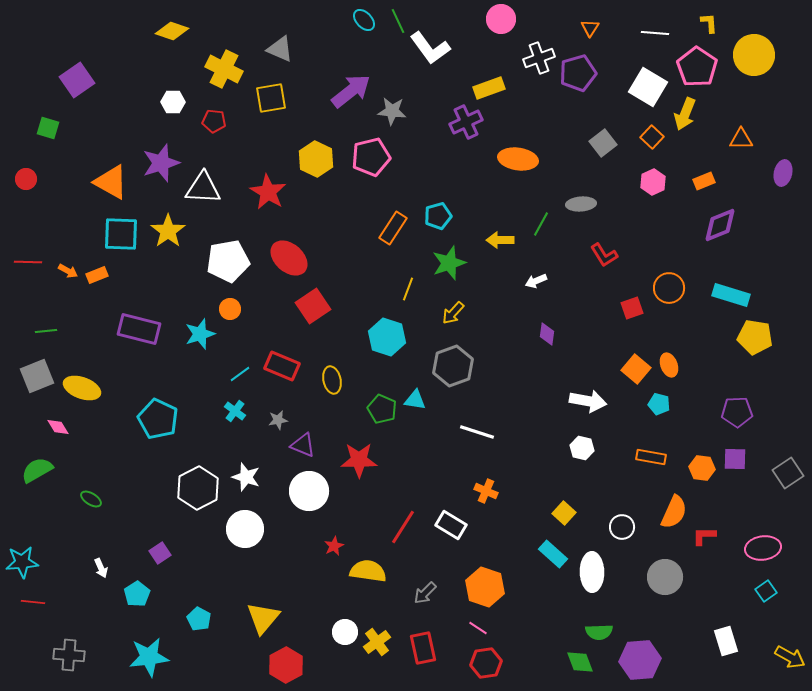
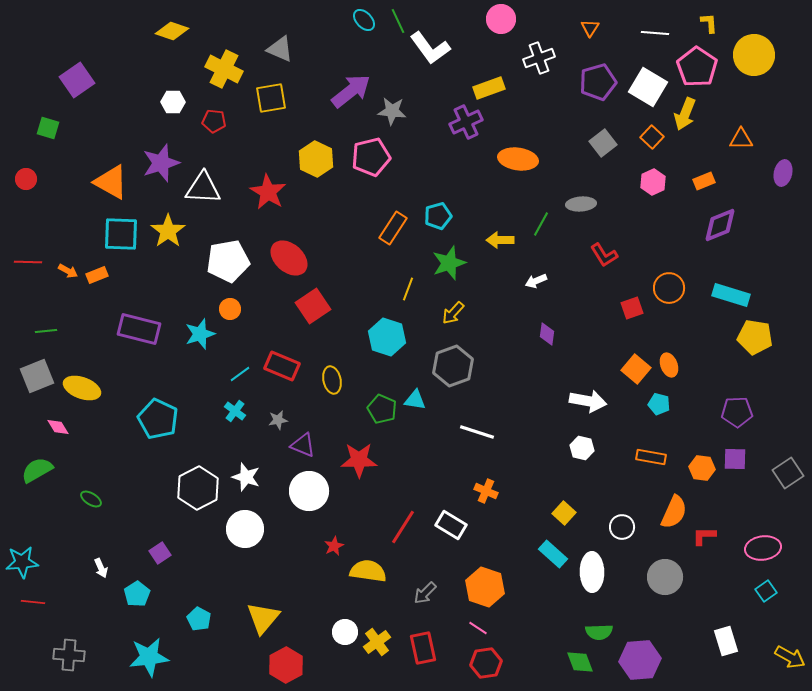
purple pentagon at (578, 73): moved 20 px right, 9 px down
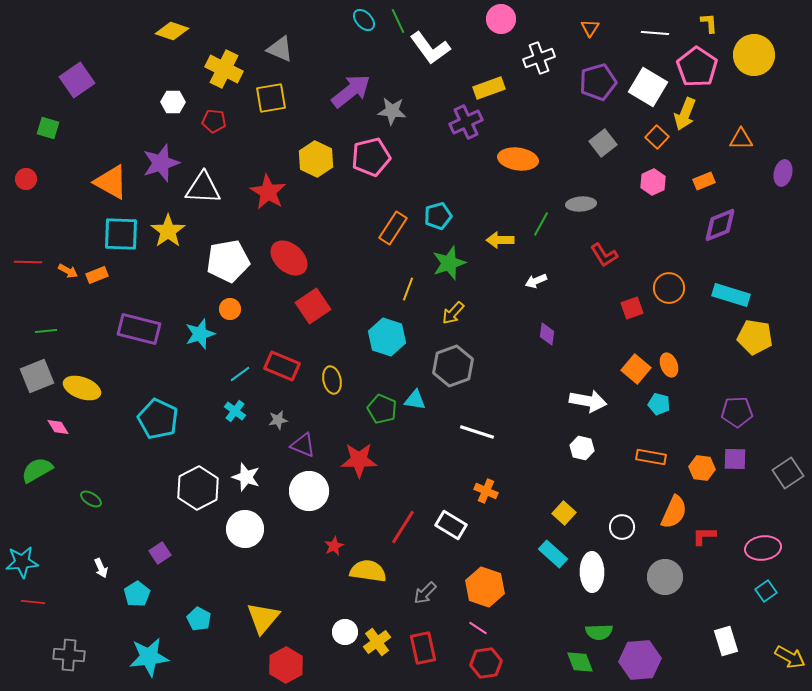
orange square at (652, 137): moved 5 px right
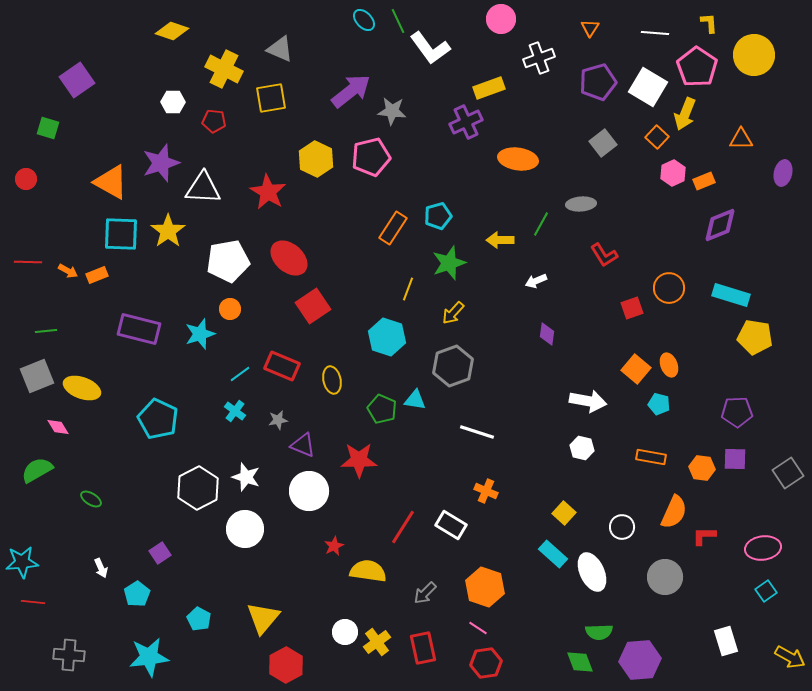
pink hexagon at (653, 182): moved 20 px right, 9 px up
white ellipse at (592, 572): rotated 24 degrees counterclockwise
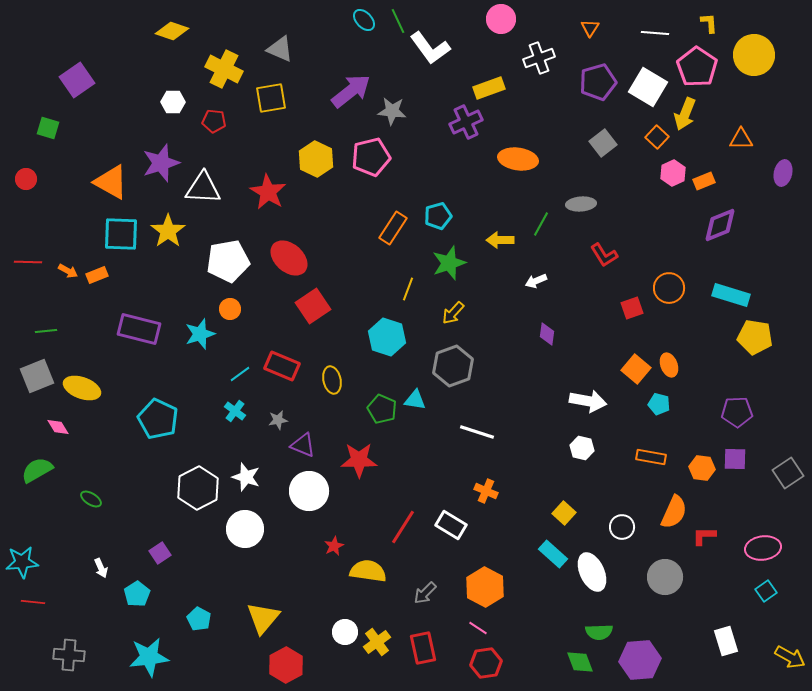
orange hexagon at (485, 587): rotated 9 degrees clockwise
